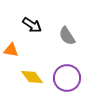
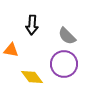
black arrow: rotated 60 degrees clockwise
gray semicircle: rotated 12 degrees counterclockwise
purple circle: moved 3 px left, 14 px up
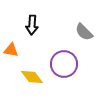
gray semicircle: moved 17 px right, 4 px up
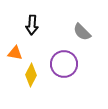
gray semicircle: moved 2 px left
orange triangle: moved 4 px right, 3 px down
yellow diamond: moved 1 px left, 2 px up; rotated 65 degrees clockwise
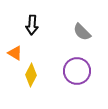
orange triangle: rotated 21 degrees clockwise
purple circle: moved 13 px right, 7 px down
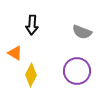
gray semicircle: rotated 24 degrees counterclockwise
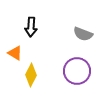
black arrow: moved 1 px left, 2 px down
gray semicircle: moved 1 px right, 2 px down
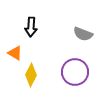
purple circle: moved 2 px left, 1 px down
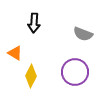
black arrow: moved 3 px right, 4 px up
yellow diamond: moved 1 px down
